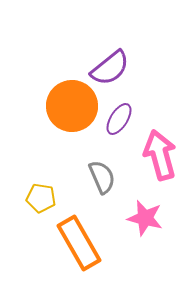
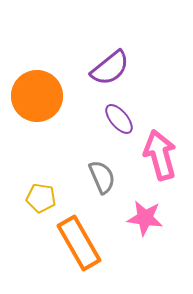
orange circle: moved 35 px left, 10 px up
purple ellipse: rotated 72 degrees counterclockwise
pink star: rotated 6 degrees counterclockwise
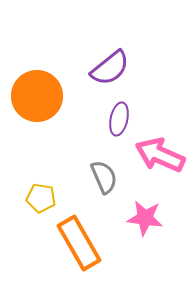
purple ellipse: rotated 52 degrees clockwise
pink arrow: rotated 51 degrees counterclockwise
gray semicircle: moved 2 px right
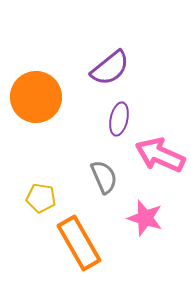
orange circle: moved 1 px left, 1 px down
pink star: rotated 9 degrees clockwise
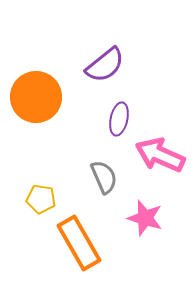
purple semicircle: moved 5 px left, 3 px up
yellow pentagon: moved 1 px down
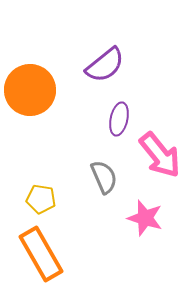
orange circle: moved 6 px left, 7 px up
pink arrow: rotated 153 degrees counterclockwise
orange rectangle: moved 38 px left, 11 px down
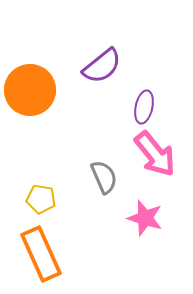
purple semicircle: moved 3 px left, 1 px down
purple ellipse: moved 25 px right, 12 px up
pink arrow: moved 5 px left, 1 px up
orange rectangle: rotated 6 degrees clockwise
